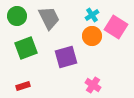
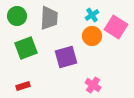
gray trapezoid: rotated 30 degrees clockwise
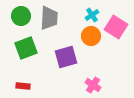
green circle: moved 4 px right
orange circle: moved 1 px left
red rectangle: rotated 24 degrees clockwise
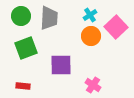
cyan cross: moved 2 px left
pink square: rotated 15 degrees clockwise
purple square: moved 5 px left, 8 px down; rotated 15 degrees clockwise
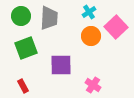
cyan cross: moved 1 px left, 3 px up
red rectangle: rotated 56 degrees clockwise
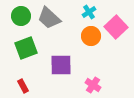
gray trapezoid: rotated 130 degrees clockwise
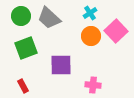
cyan cross: moved 1 px right, 1 px down
pink square: moved 4 px down
pink cross: rotated 28 degrees counterclockwise
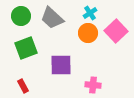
gray trapezoid: moved 3 px right
orange circle: moved 3 px left, 3 px up
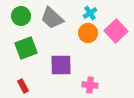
pink cross: moved 3 px left
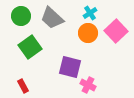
green square: moved 4 px right, 1 px up; rotated 15 degrees counterclockwise
purple square: moved 9 px right, 2 px down; rotated 15 degrees clockwise
pink cross: moved 2 px left; rotated 21 degrees clockwise
